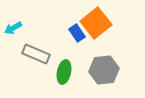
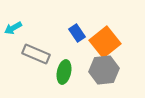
orange square: moved 9 px right, 19 px down
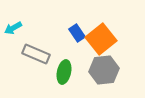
orange square: moved 4 px left, 3 px up
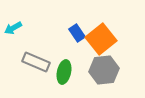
gray rectangle: moved 8 px down
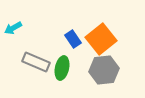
blue rectangle: moved 4 px left, 6 px down
green ellipse: moved 2 px left, 4 px up
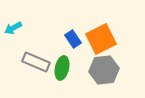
orange square: rotated 12 degrees clockwise
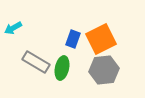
blue rectangle: rotated 54 degrees clockwise
gray rectangle: rotated 8 degrees clockwise
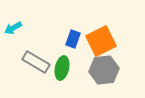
orange square: moved 2 px down
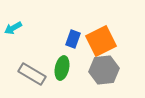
gray rectangle: moved 4 px left, 12 px down
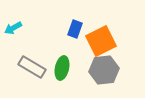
blue rectangle: moved 2 px right, 10 px up
gray rectangle: moved 7 px up
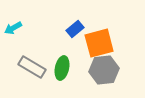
blue rectangle: rotated 30 degrees clockwise
orange square: moved 2 px left, 2 px down; rotated 12 degrees clockwise
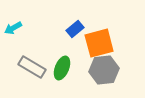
green ellipse: rotated 10 degrees clockwise
